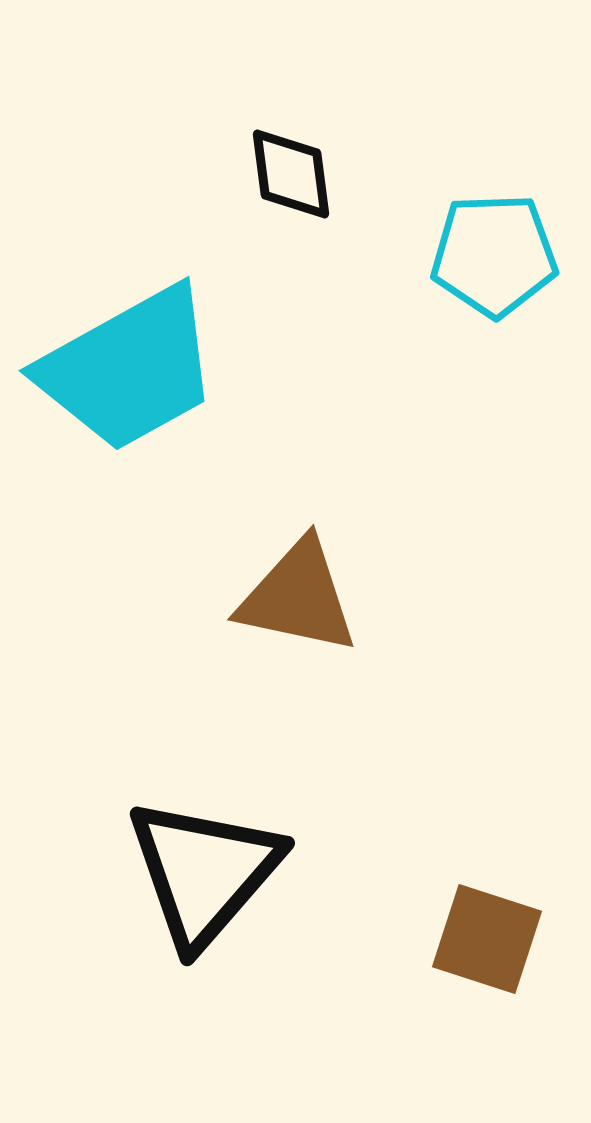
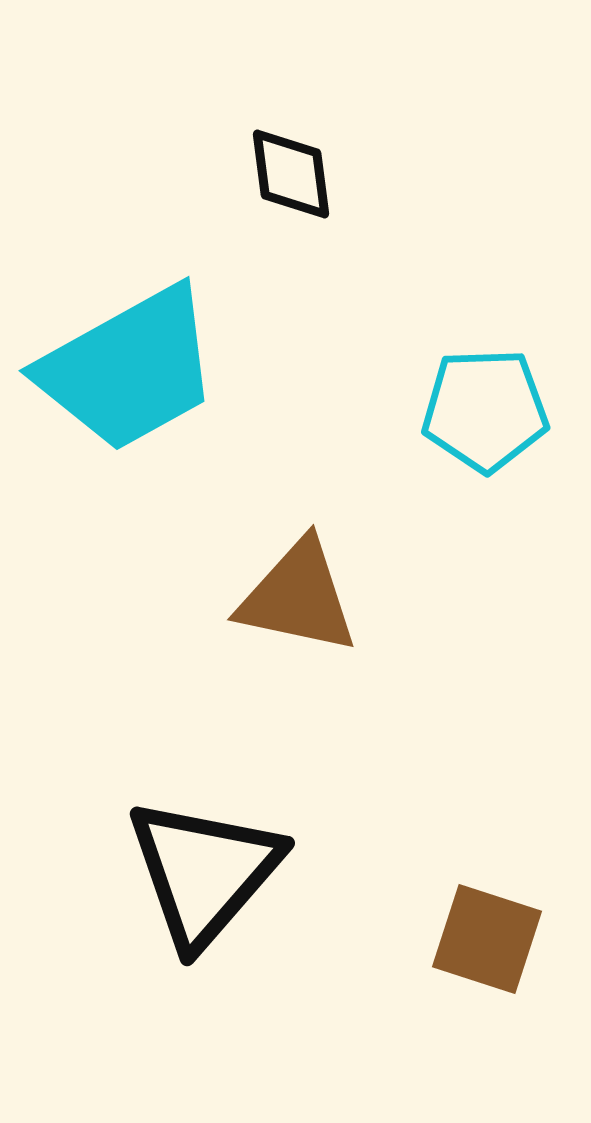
cyan pentagon: moved 9 px left, 155 px down
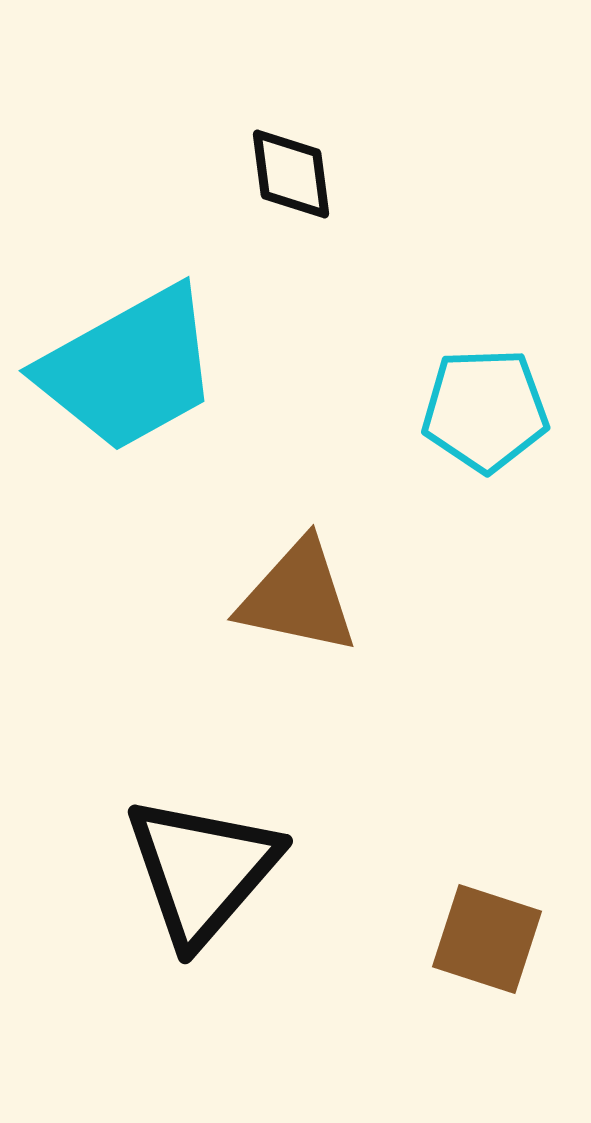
black triangle: moved 2 px left, 2 px up
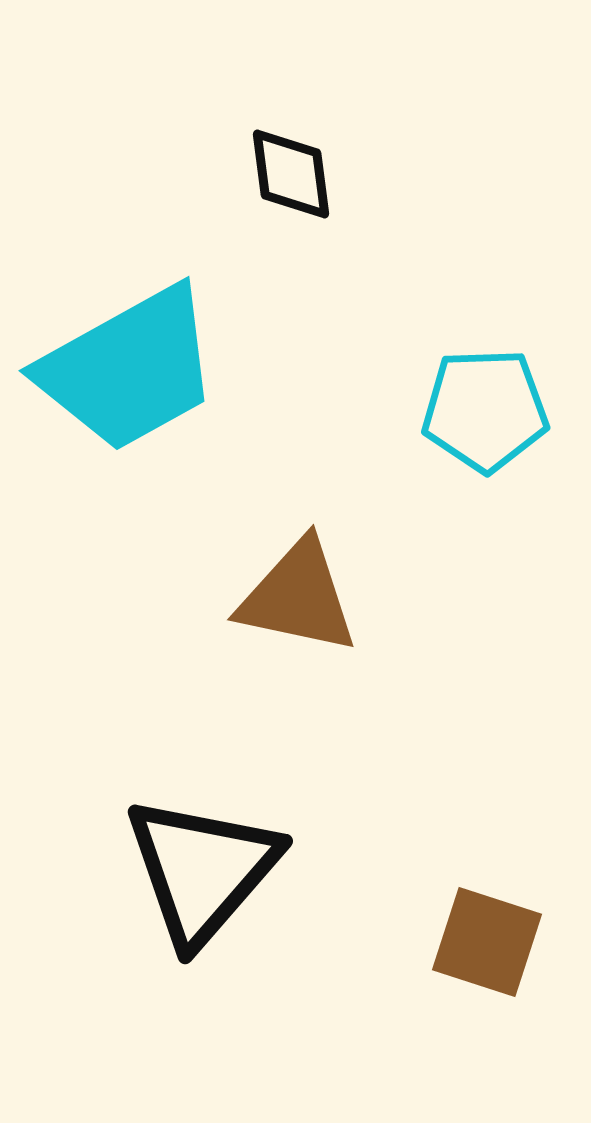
brown square: moved 3 px down
